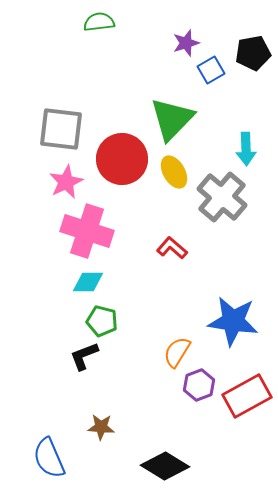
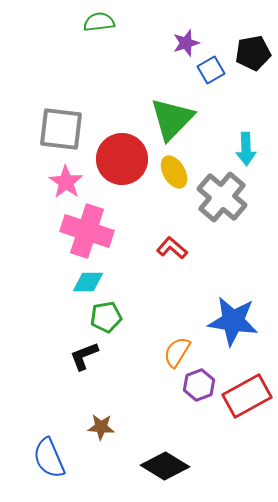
pink star: rotated 12 degrees counterclockwise
green pentagon: moved 4 px right, 4 px up; rotated 24 degrees counterclockwise
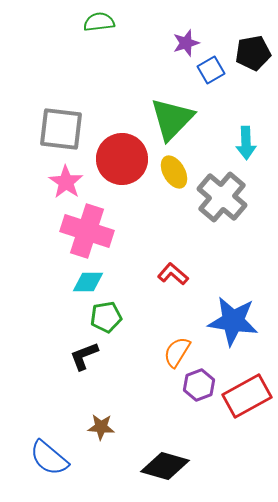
cyan arrow: moved 6 px up
red L-shape: moved 1 px right, 26 px down
blue semicircle: rotated 27 degrees counterclockwise
black diamond: rotated 15 degrees counterclockwise
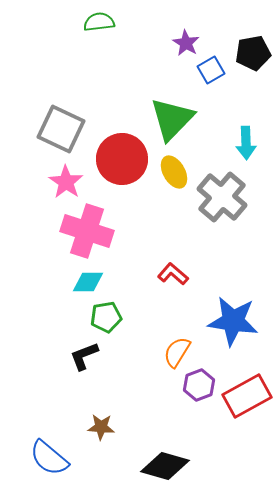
purple star: rotated 24 degrees counterclockwise
gray square: rotated 18 degrees clockwise
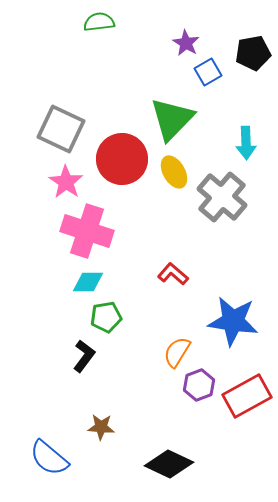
blue square: moved 3 px left, 2 px down
black L-shape: rotated 148 degrees clockwise
black diamond: moved 4 px right, 2 px up; rotated 9 degrees clockwise
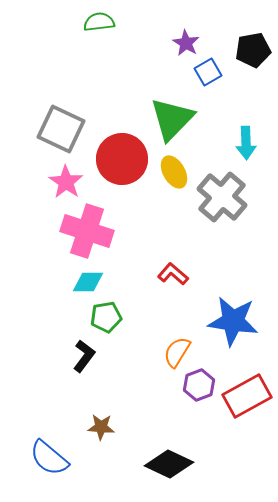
black pentagon: moved 3 px up
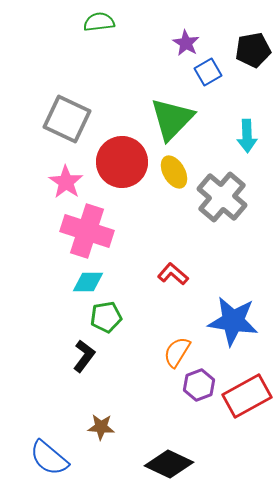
gray square: moved 6 px right, 10 px up
cyan arrow: moved 1 px right, 7 px up
red circle: moved 3 px down
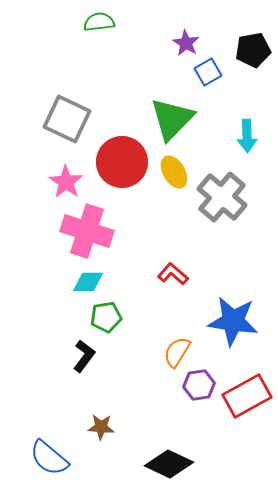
purple hexagon: rotated 12 degrees clockwise
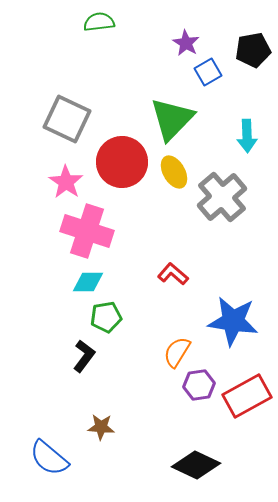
gray cross: rotated 9 degrees clockwise
black diamond: moved 27 px right, 1 px down
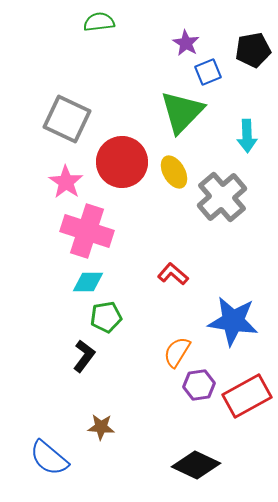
blue square: rotated 8 degrees clockwise
green triangle: moved 10 px right, 7 px up
